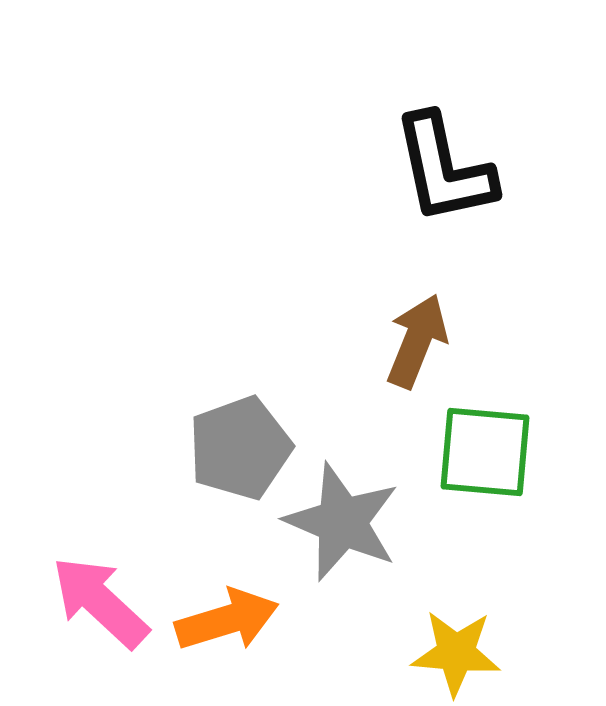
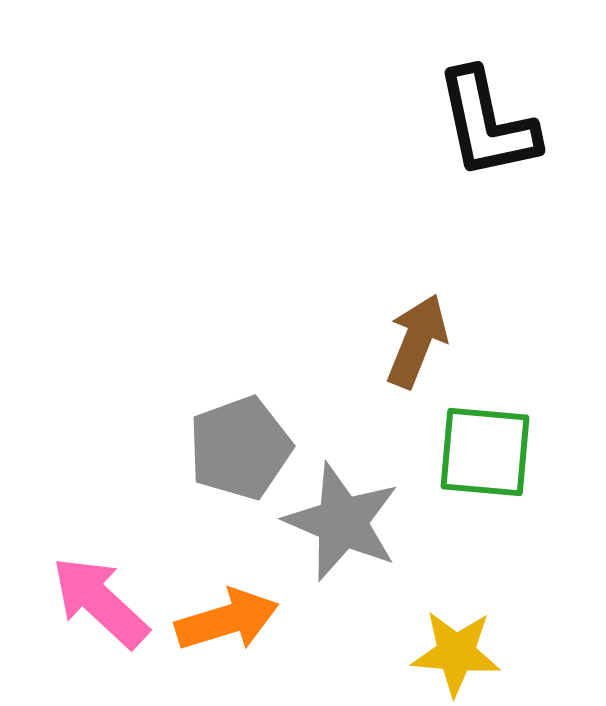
black L-shape: moved 43 px right, 45 px up
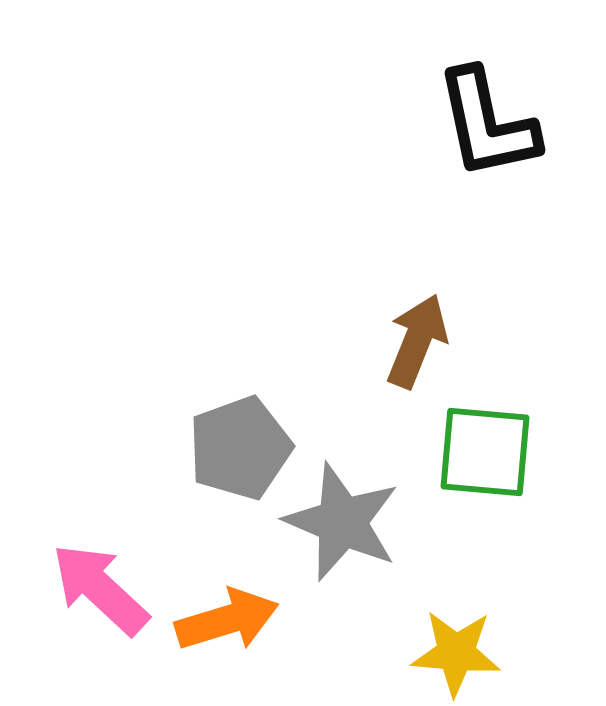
pink arrow: moved 13 px up
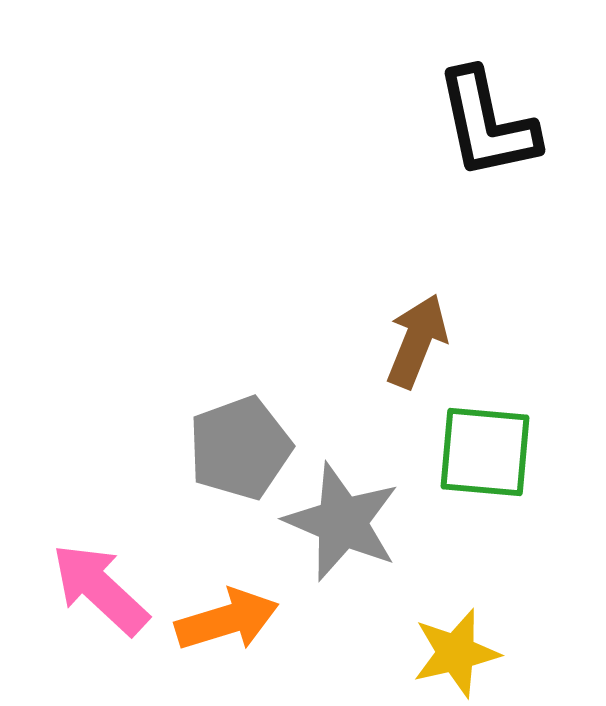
yellow star: rotated 18 degrees counterclockwise
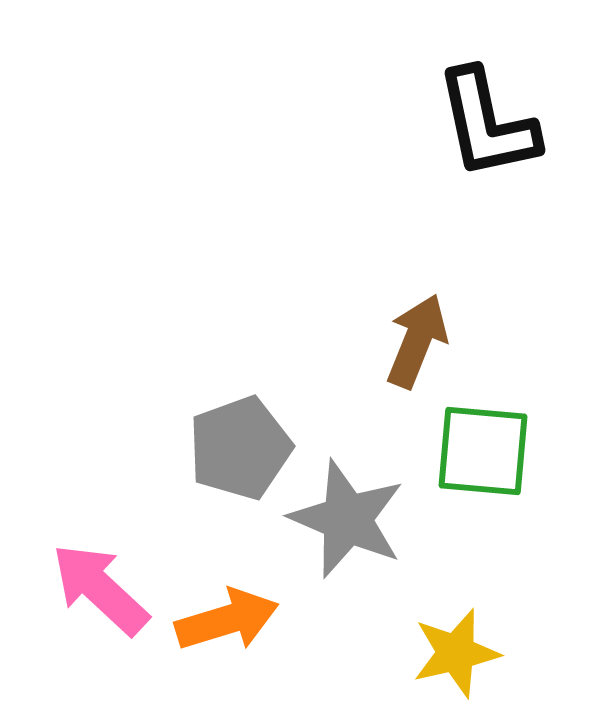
green square: moved 2 px left, 1 px up
gray star: moved 5 px right, 3 px up
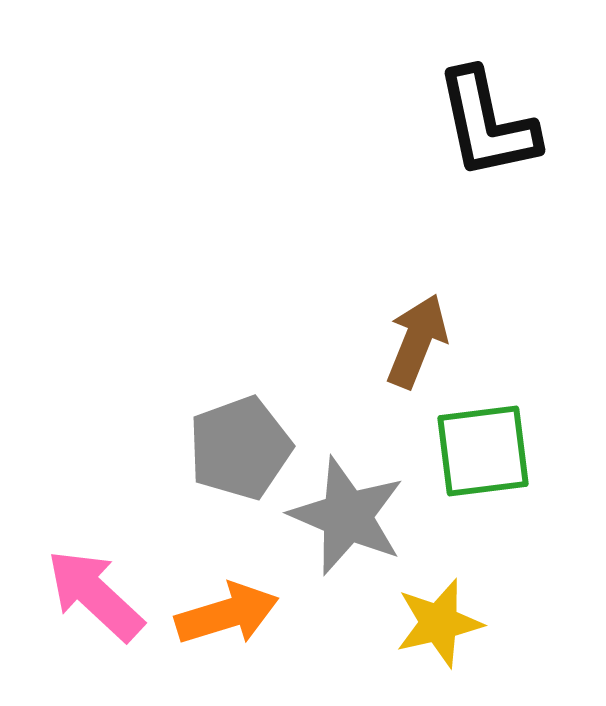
green square: rotated 12 degrees counterclockwise
gray star: moved 3 px up
pink arrow: moved 5 px left, 6 px down
orange arrow: moved 6 px up
yellow star: moved 17 px left, 30 px up
